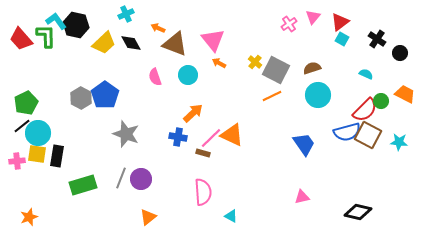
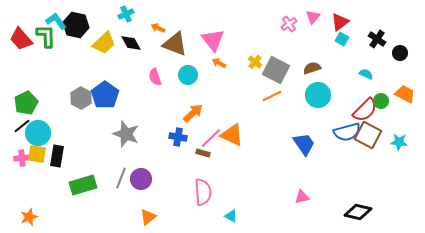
pink cross at (17, 161): moved 5 px right, 3 px up
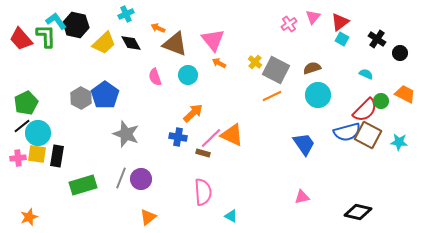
pink cross at (22, 158): moved 4 px left
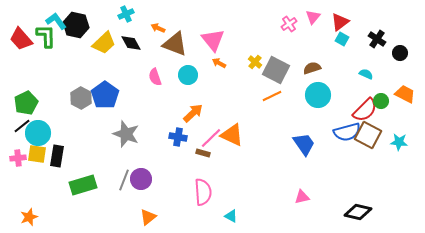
gray line at (121, 178): moved 3 px right, 2 px down
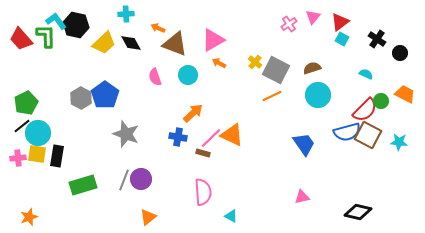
cyan cross at (126, 14): rotated 21 degrees clockwise
pink triangle at (213, 40): rotated 40 degrees clockwise
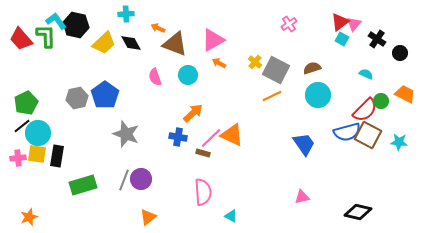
pink triangle at (313, 17): moved 41 px right, 7 px down
gray hexagon at (81, 98): moved 4 px left; rotated 20 degrees clockwise
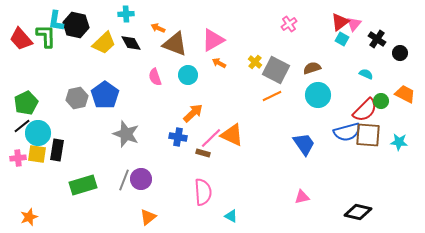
cyan L-shape at (56, 21): rotated 135 degrees counterclockwise
brown square at (368, 135): rotated 24 degrees counterclockwise
black rectangle at (57, 156): moved 6 px up
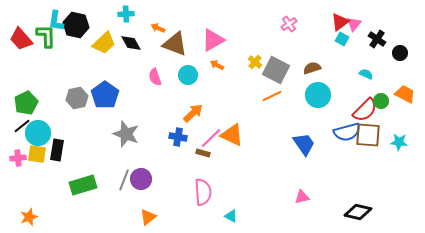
orange arrow at (219, 63): moved 2 px left, 2 px down
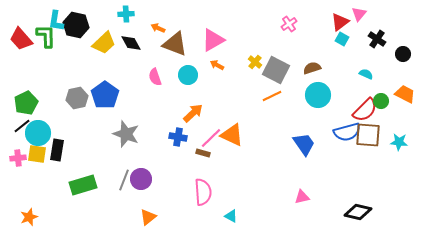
pink triangle at (354, 24): moved 5 px right, 10 px up
black circle at (400, 53): moved 3 px right, 1 px down
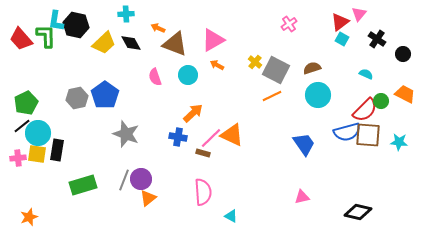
orange triangle at (148, 217): moved 19 px up
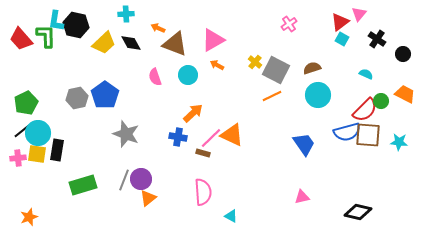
black line at (22, 126): moved 5 px down
